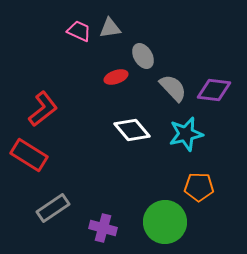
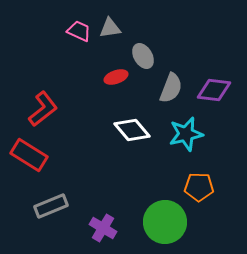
gray semicircle: moved 2 px left; rotated 64 degrees clockwise
gray rectangle: moved 2 px left, 2 px up; rotated 12 degrees clockwise
purple cross: rotated 16 degrees clockwise
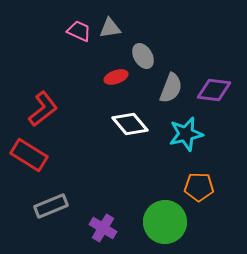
white diamond: moved 2 px left, 6 px up
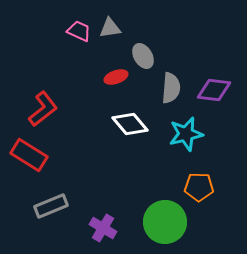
gray semicircle: rotated 16 degrees counterclockwise
